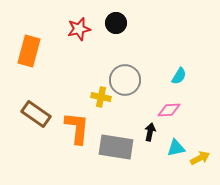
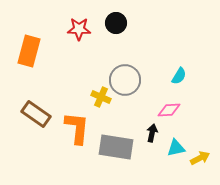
red star: rotated 15 degrees clockwise
yellow cross: rotated 12 degrees clockwise
black arrow: moved 2 px right, 1 px down
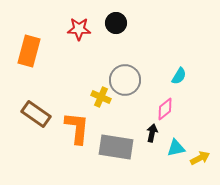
pink diamond: moved 4 px left, 1 px up; rotated 35 degrees counterclockwise
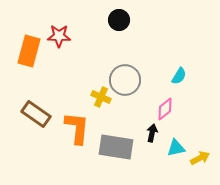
black circle: moved 3 px right, 3 px up
red star: moved 20 px left, 7 px down
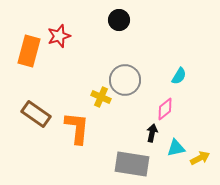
red star: rotated 20 degrees counterclockwise
gray rectangle: moved 16 px right, 17 px down
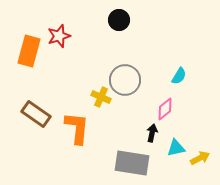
gray rectangle: moved 1 px up
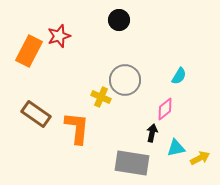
orange rectangle: rotated 12 degrees clockwise
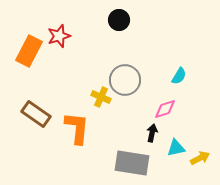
pink diamond: rotated 20 degrees clockwise
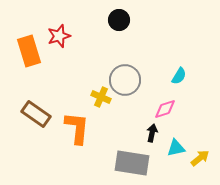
orange rectangle: rotated 44 degrees counterclockwise
yellow arrow: rotated 12 degrees counterclockwise
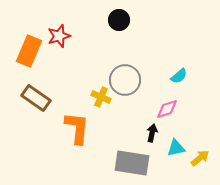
orange rectangle: rotated 40 degrees clockwise
cyan semicircle: rotated 18 degrees clockwise
pink diamond: moved 2 px right
brown rectangle: moved 16 px up
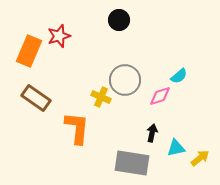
pink diamond: moved 7 px left, 13 px up
